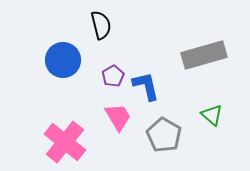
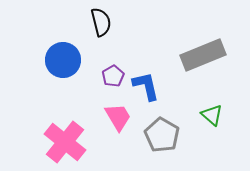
black semicircle: moved 3 px up
gray rectangle: moved 1 px left; rotated 6 degrees counterclockwise
gray pentagon: moved 2 px left
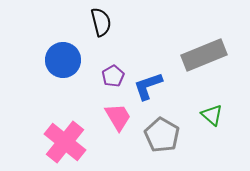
gray rectangle: moved 1 px right
blue L-shape: moved 2 px right; rotated 96 degrees counterclockwise
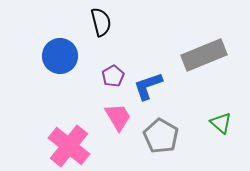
blue circle: moved 3 px left, 4 px up
green triangle: moved 9 px right, 8 px down
gray pentagon: moved 1 px left, 1 px down
pink cross: moved 4 px right, 4 px down
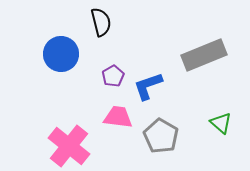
blue circle: moved 1 px right, 2 px up
pink trapezoid: rotated 52 degrees counterclockwise
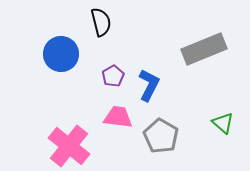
gray rectangle: moved 6 px up
blue L-shape: moved 1 px right, 1 px up; rotated 136 degrees clockwise
green triangle: moved 2 px right
